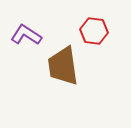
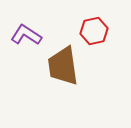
red hexagon: rotated 20 degrees counterclockwise
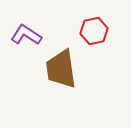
brown trapezoid: moved 2 px left, 3 px down
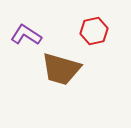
brown trapezoid: rotated 66 degrees counterclockwise
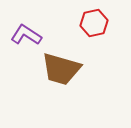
red hexagon: moved 8 px up
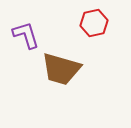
purple L-shape: rotated 40 degrees clockwise
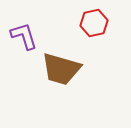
purple L-shape: moved 2 px left, 1 px down
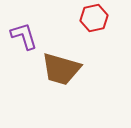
red hexagon: moved 5 px up
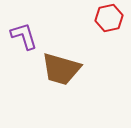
red hexagon: moved 15 px right
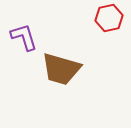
purple L-shape: moved 1 px down
